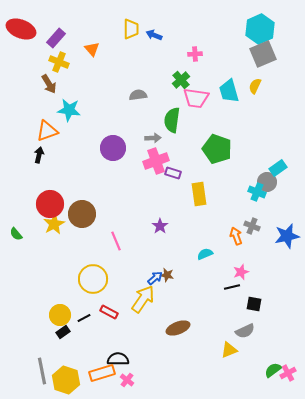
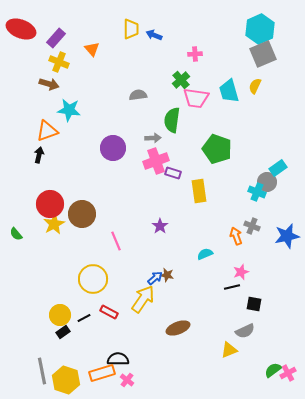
brown arrow at (49, 84): rotated 42 degrees counterclockwise
yellow rectangle at (199, 194): moved 3 px up
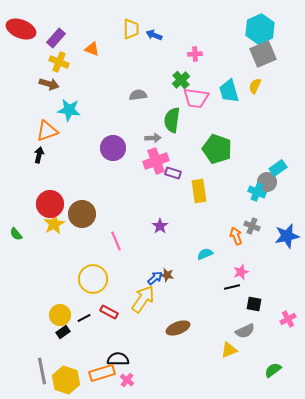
orange triangle at (92, 49): rotated 28 degrees counterclockwise
pink cross at (288, 373): moved 54 px up
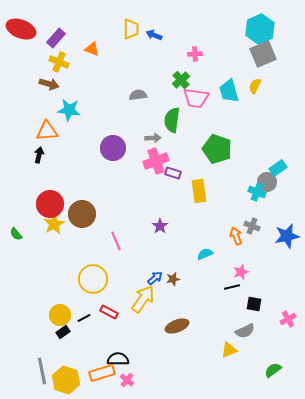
orange triangle at (47, 131): rotated 15 degrees clockwise
brown star at (167, 275): moved 6 px right, 4 px down; rotated 24 degrees counterclockwise
brown ellipse at (178, 328): moved 1 px left, 2 px up
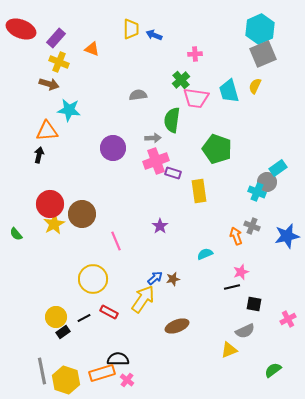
yellow circle at (60, 315): moved 4 px left, 2 px down
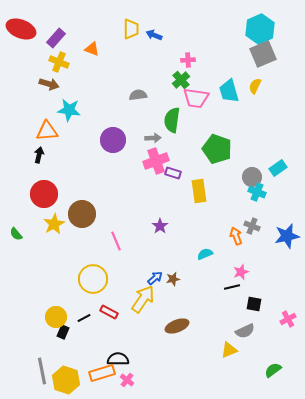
pink cross at (195, 54): moved 7 px left, 6 px down
purple circle at (113, 148): moved 8 px up
gray circle at (267, 182): moved 15 px left, 5 px up
red circle at (50, 204): moved 6 px left, 10 px up
black rectangle at (63, 332): rotated 32 degrees counterclockwise
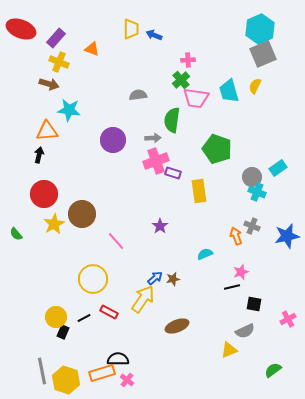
pink line at (116, 241): rotated 18 degrees counterclockwise
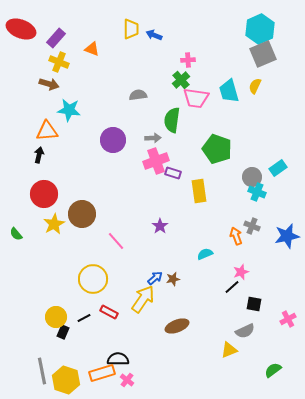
black line at (232, 287): rotated 28 degrees counterclockwise
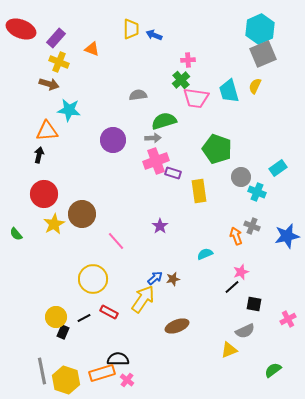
green semicircle at (172, 120): moved 8 px left, 1 px down; rotated 65 degrees clockwise
gray circle at (252, 177): moved 11 px left
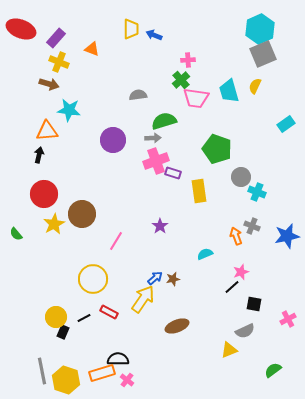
cyan rectangle at (278, 168): moved 8 px right, 44 px up
pink line at (116, 241): rotated 72 degrees clockwise
